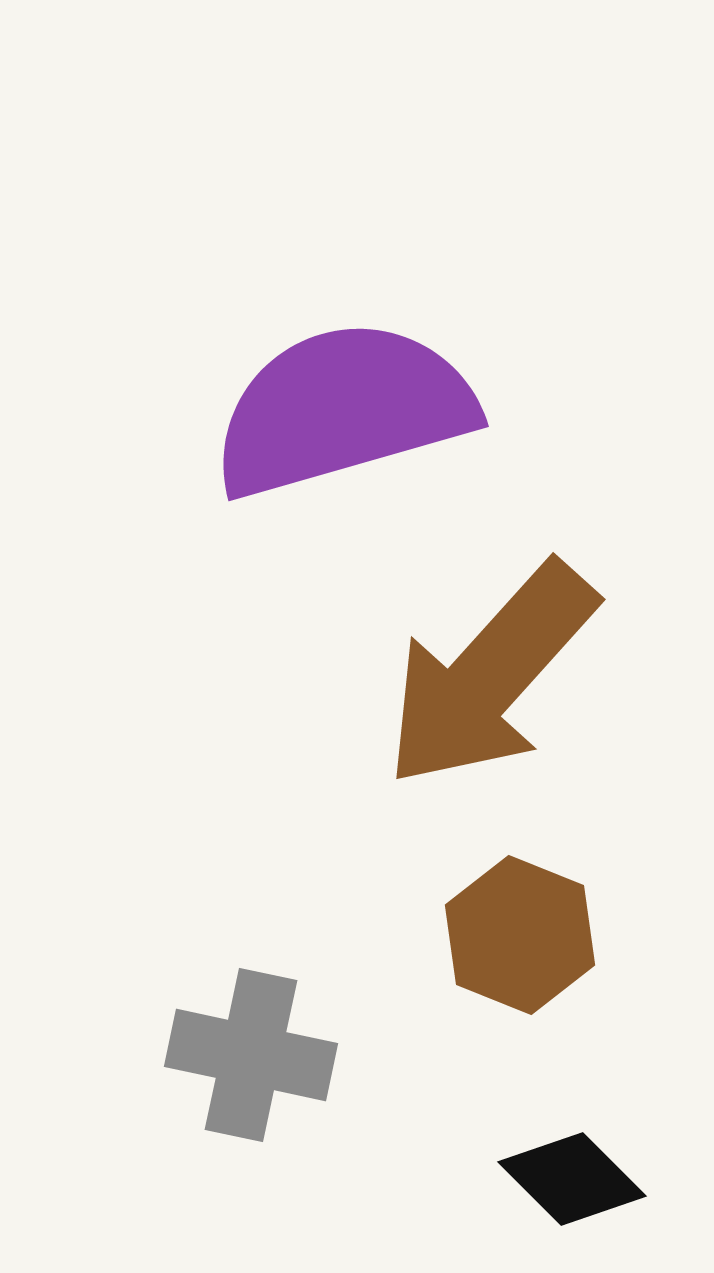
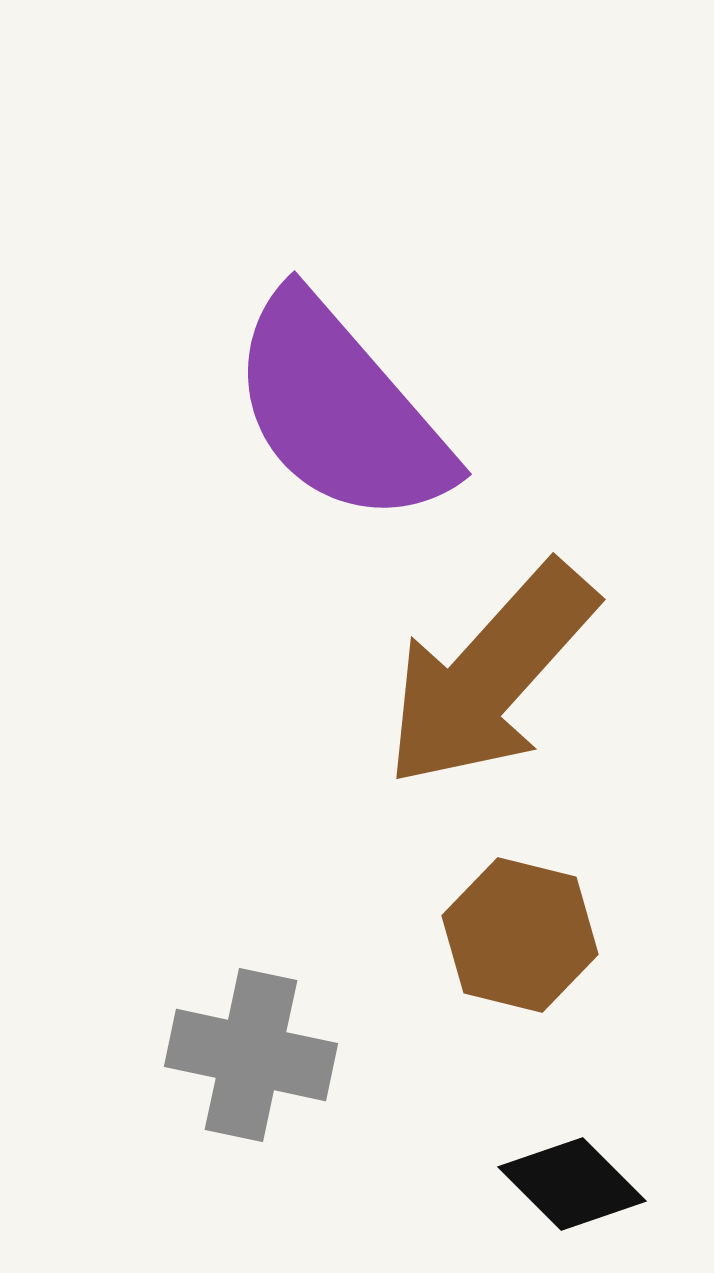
purple semicircle: moved 3 px left, 1 px down; rotated 115 degrees counterclockwise
brown hexagon: rotated 8 degrees counterclockwise
black diamond: moved 5 px down
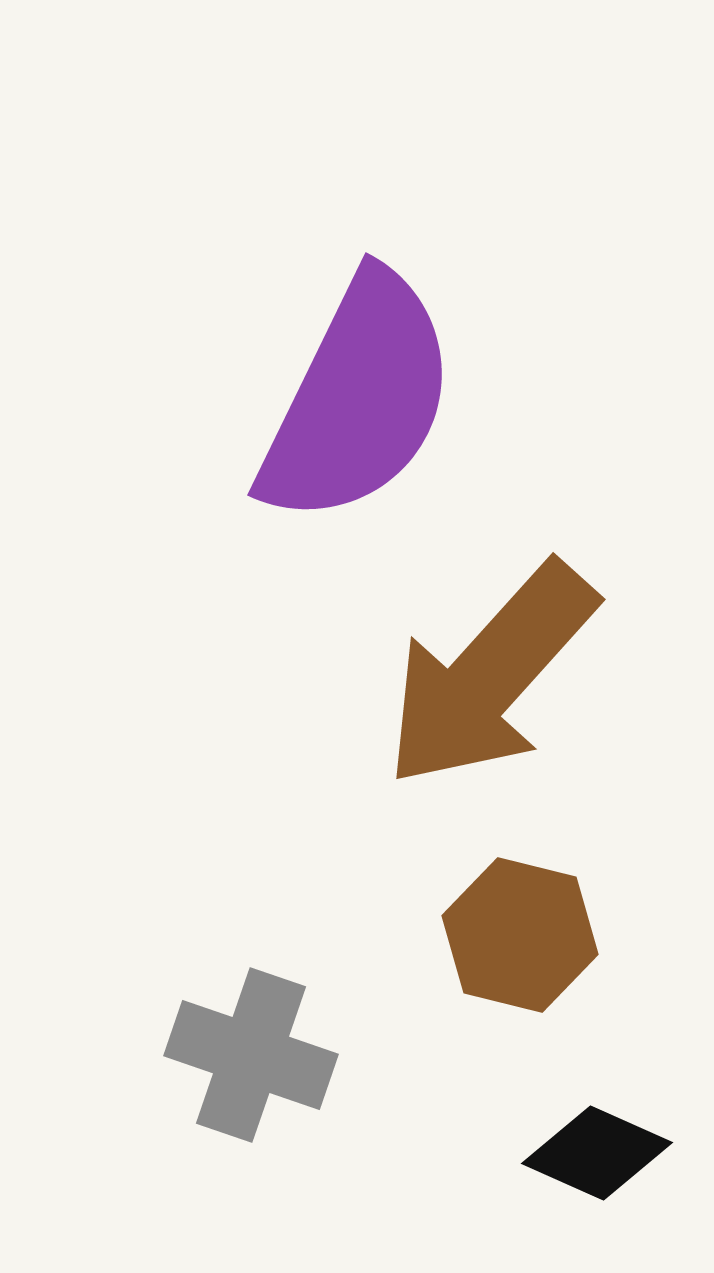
purple semicircle: moved 18 px right, 11 px up; rotated 113 degrees counterclockwise
gray cross: rotated 7 degrees clockwise
black diamond: moved 25 px right, 31 px up; rotated 21 degrees counterclockwise
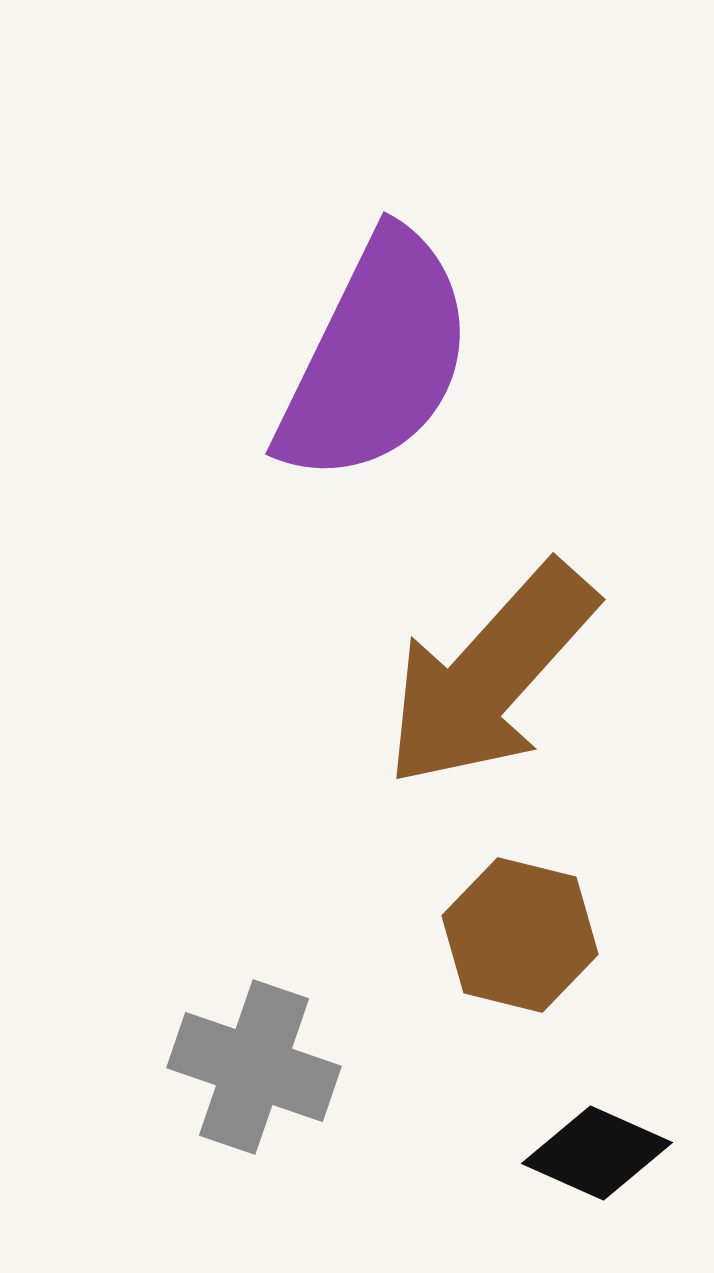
purple semicircle: moved 18 px right, 41 px up
gray cross: moved 3 px right, 12 px down
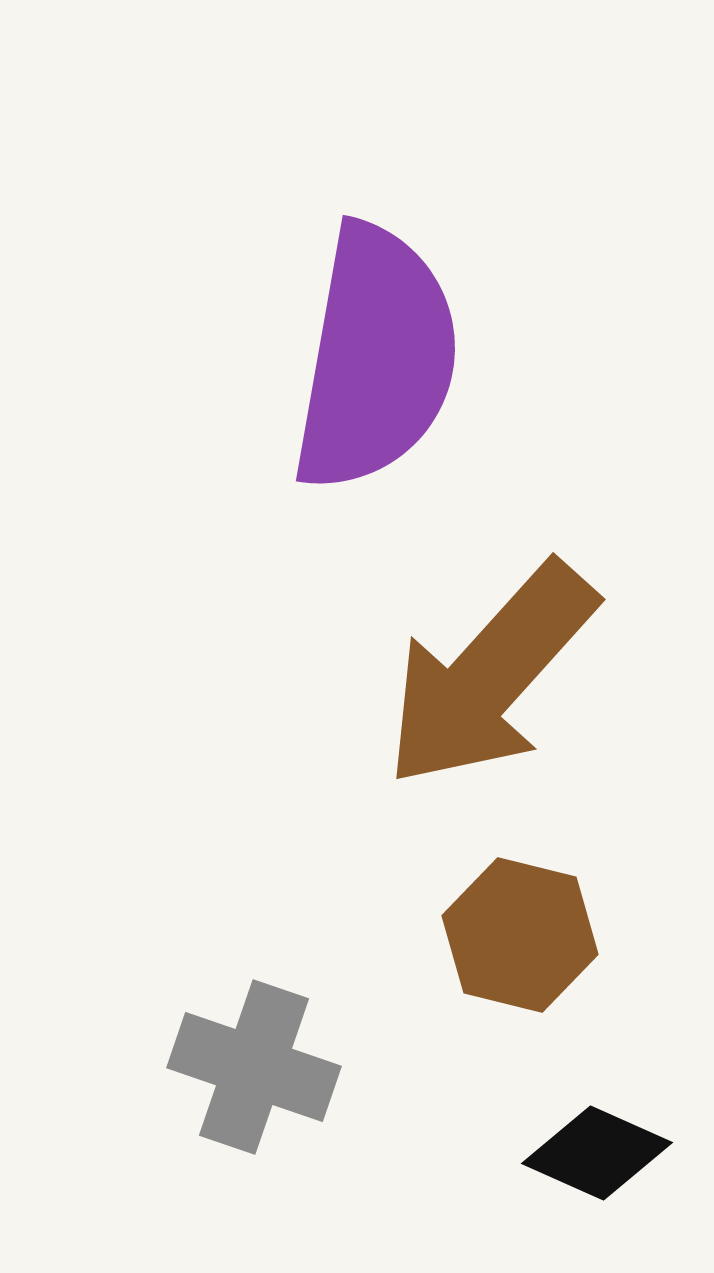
purple semicircle: rotated 16 degrees counterclockwise
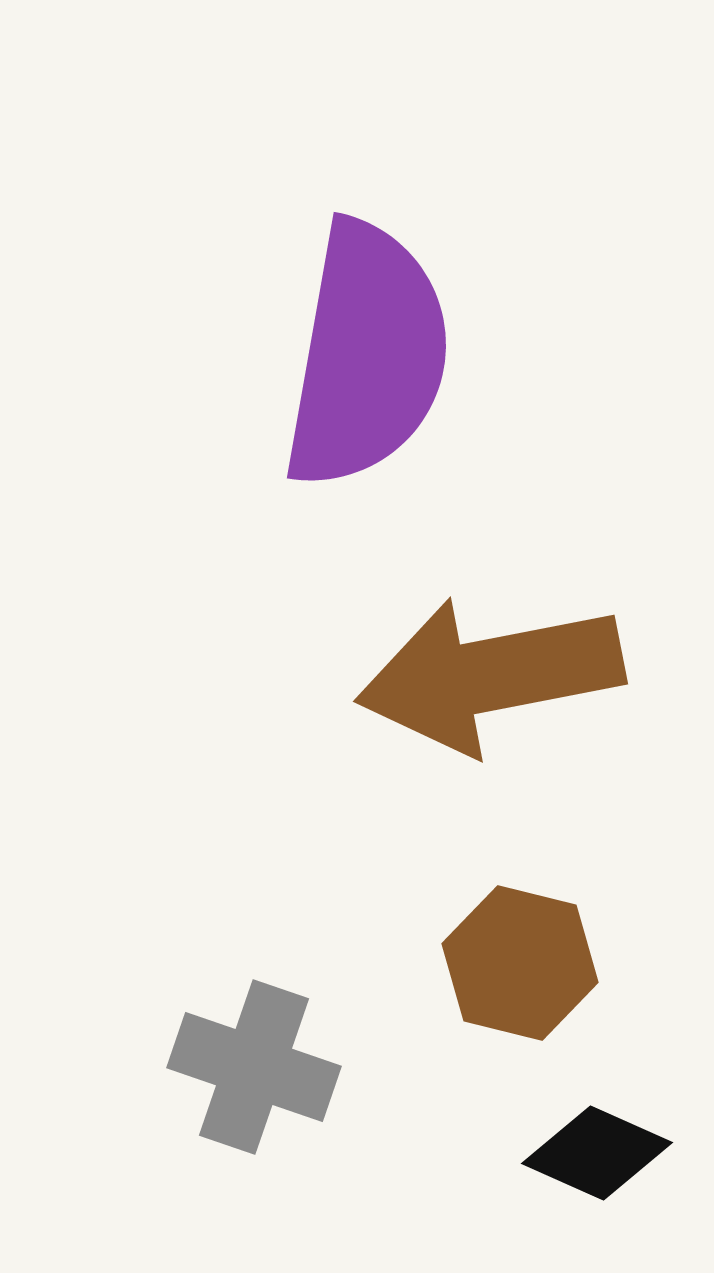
purple semicircle: moved 9 px left, 3 px up
brown arrow: rotated 37 degrees clockwise
brown hexagon: moved 28 px down
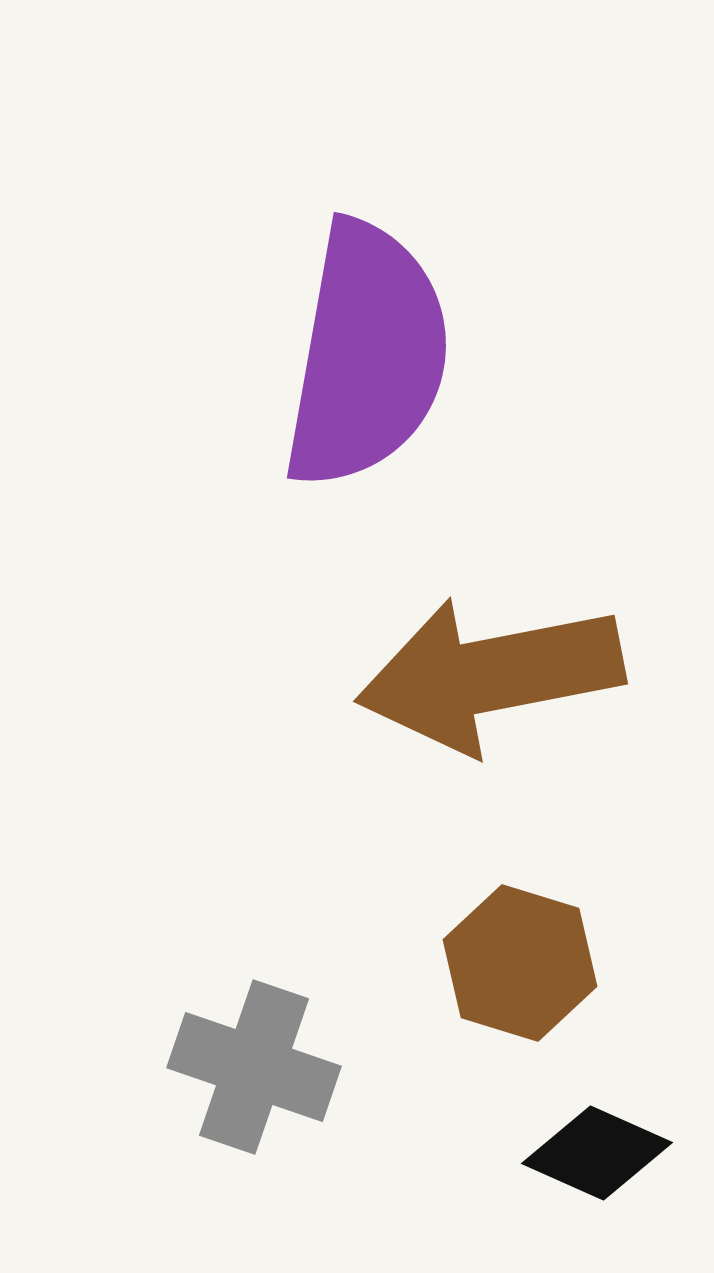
brown hexagon: rotated 3 degrees clockwise
